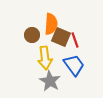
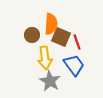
red line: moved 2 px right, 2 px down
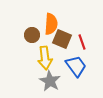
brown square: moved 1 px right, 2 px down
red line: moved 5 px right
blue trapezoid: moved 2 px right, 1 px down
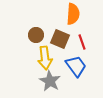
orange semicircle: moved 22 px right, 10 px up
brown circle: moved 4 px right
brown square: moved 2 px left
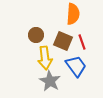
brown square: moved 3 px right, 2 px down
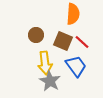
red line: rotated 28 degrees counterclockwise
yellow arrow: moved 5 px down
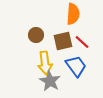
brown square: rotated 36 degrees counterclockwise
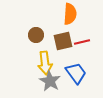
orange semicircle: moved 3 px left
red line: rotated 56 degrees counterclockwise
blue trapezoid: moved 7 px down
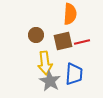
blue trapezoid: moved 2 px left, 1 px down; rotated 40 degrees clockwise
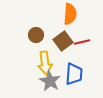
brown square: rotated 24 degrees counterclockwise
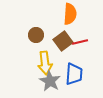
red line: moved 2 px left
